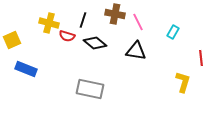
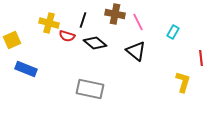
black triangle: rotated 30 degrees clockwise
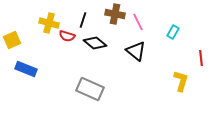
yellow L-shape: moved 2 px left, 1 px up
gray rectangle: rotated 12 degrees clockwise
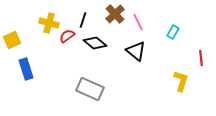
brown cross: rotated 36 degrees clockwise
red semicircle: rotated 126 degrees clockwise
blue rectangle: rotated 50 degrees clockwise
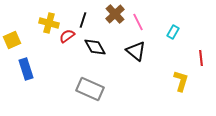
black diamond: moved 4 px down; rotated 20 degrees clockwise
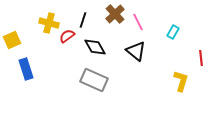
gray rectangle: moved 4 px right, 9 px up
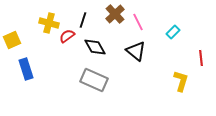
cyan rectangle: rotated 16 degrees clockwise
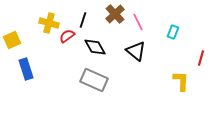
cyan rectangle: rotated 24 degrees counterclockwise
red line: rotated 21 degrees clockwise
yellow L-shape: rotated 15 degrees counterclockwise
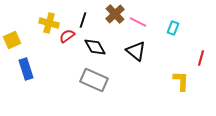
pink line: rotated 36 degrees counterclockwise
cyan rectangle: moved 4 px up
